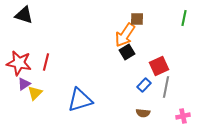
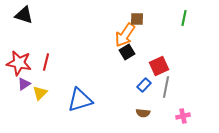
yellow triangle: moved 5 px right
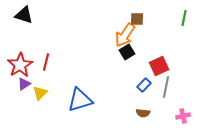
red star: moved 1 px right, 2 px down; rotated 30 degrees clockwise
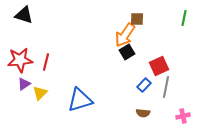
red star: moved 5 px up; rotated 25 degrees clockwise
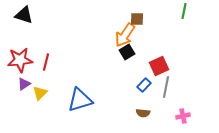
green line: moved 7 px up
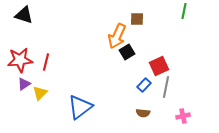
orange arrow: moved 8 px left, 1 px down; rotated 10 degrees counterclockwise
blue triangle: moved 7 px down; rotated 20 degrees counterclockwise
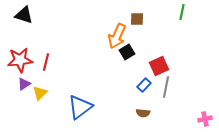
green line: moved 2 px left, 1 px down
pink cross: moved 22 px right, 3 px down
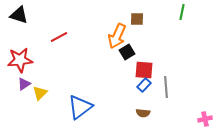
black triangle: moved 5 px left
red line: moved 13 px right, 25 px up; rotated 48 degrees clockwise
red square: moved 15 px left, 4 px down; rotated 30 degrees clockwise
gray line: rotated 15 degrees counterclockwise
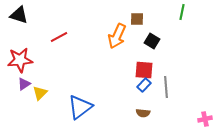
black square: moved 25 px right, 11 px up; rotated 28 degrees counterclockwise
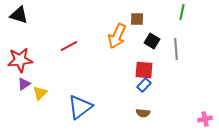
red line: moved 10 px right, 9 px down
gray line: moved 10 px right, 38 px up
